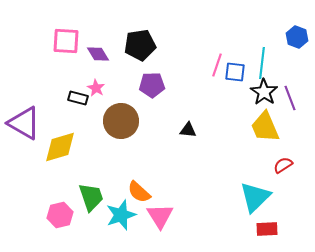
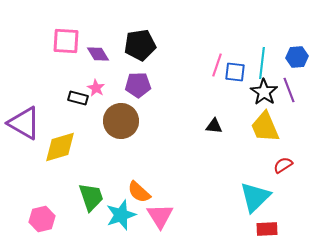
blue hexagon: moved 20 px down; rotated 25 degrees counterclockwise
purple pentagon: moved 14 px left
purple line: moved 1 px left, 8 px up
black triangle: moved 26 px right, 4 px up
pink hexagon: moved 18 px left, 4 px down
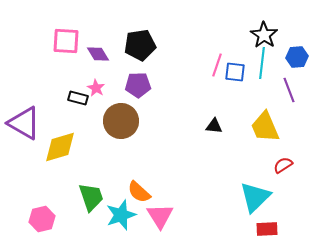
black star: moved 57 px up
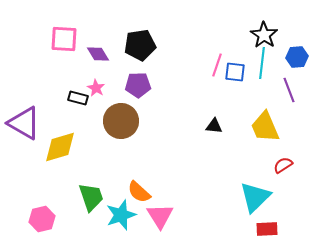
pink square: moved 2 px left, 2 px up
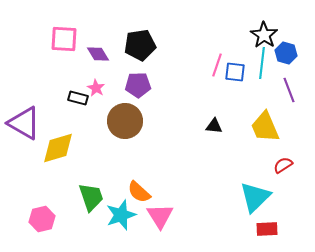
blue hexagon: moved 11 px left, 4 px up; rotated 20 degrees clockwise
brown circle: moved 4 px right
yellow diamond: moved 2 px left, 1 px down
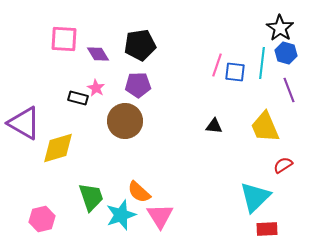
black star: moved 16 px right, 7 px up
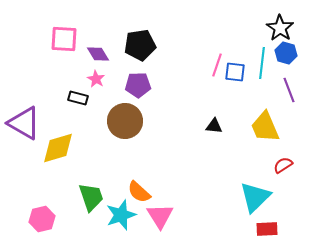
pink star: moved 9 px up
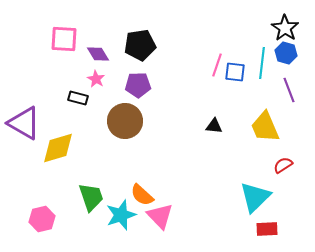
black star: moved 5 px right
orange semicircle: moved 3 px right, 3 px down
pink triangle: rotated 12 degrees counterclockwise
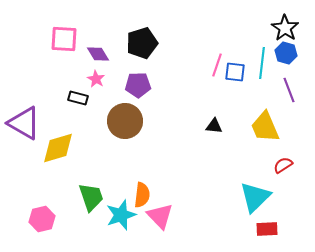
black pentagon: moved 2 px right, 2 px up; rotated 8 degrees counterclockwise
orange semicircle: rotated 125 degrees counterclockwise
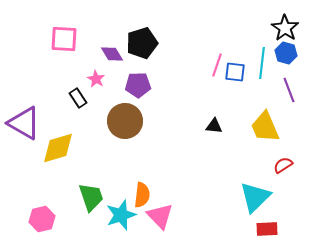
purple diamond: moved 14 px right
black rectangle: rotated 42 degrees clockwise
